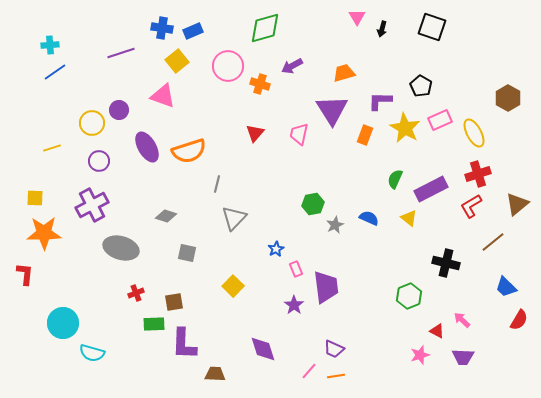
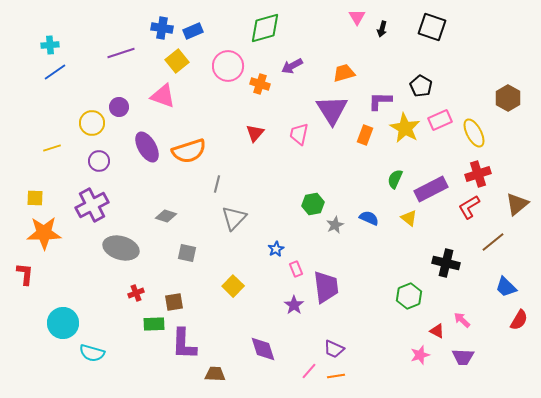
purple circle at (119, 110): moved 3 px up
red L-shape at (471, 206): moved 2 px left, 1 px down
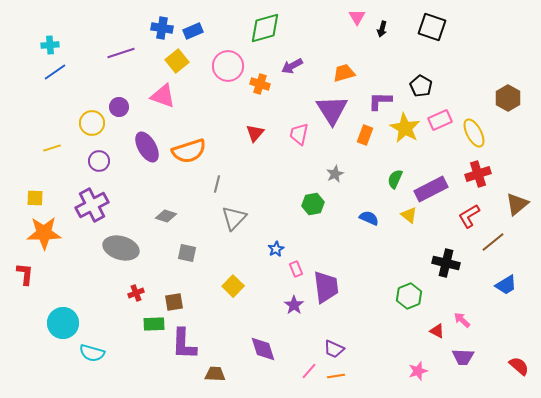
red L-shape at (469, 207): moved 9 px down
yellow triangle at (409, 218): moved 3 px up
gray star at (335, 225): moved 51 px up
blue trapezoid at (506, 287): moved 2 px up; rotated 75 degrees counterclockwise
red semicircle at (519, 320): moved 46 px down; rotated 80 degrees counterclockwise
pink star at (420, 355): moved 2 px left, 16 px down
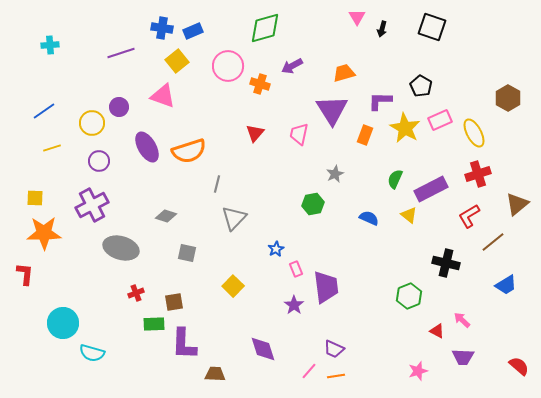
blue line at (55, 72): moved 11 px left, 39 px down
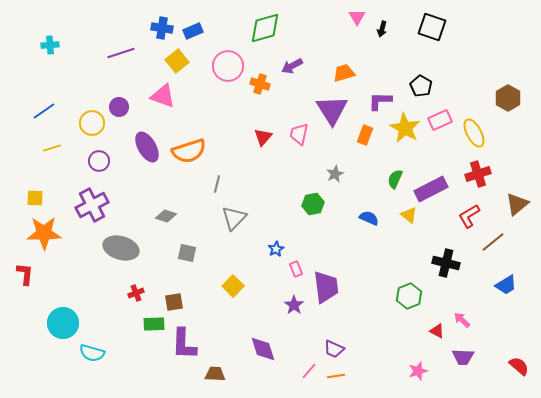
red triangle at (255, 133): moved 8 px right, 4 px down
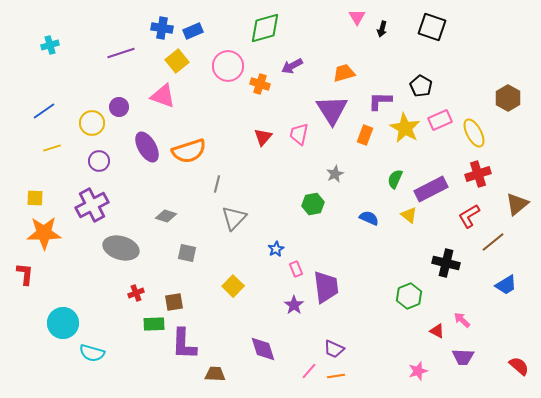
cyan cross at (50, 45): rotated 12 degrees counterclockwise
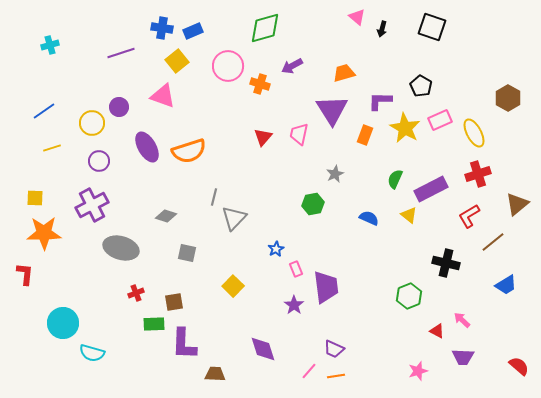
pink triangle at (357, 17): rotated 18 degrees counterclockwise
gray line at (217, 184): moved 3 px left, 13 px down
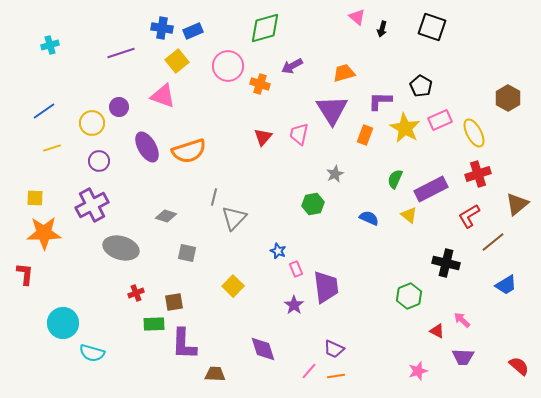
blue star at (276, 249): moved 2 px right, 2 px down; rotated 21 degrees counterclockwise
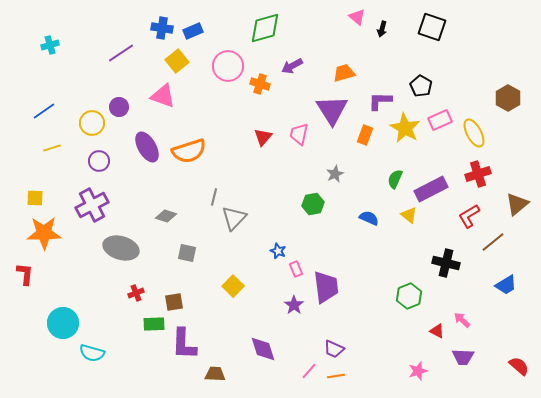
purple line at (121, 53): rotated 16 degrees counterclockwise
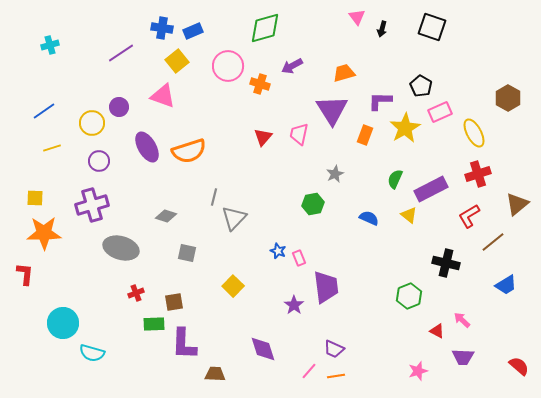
pink triangle at (357, 17): rotated 12 degrees clockwise
pink rectangle at (440, 120): moved 8 px up
yellow star at (405, 128): rotated 12 degrees clockwise
purple cross at (92, 205): rotated 12 degrees clockwise
pink rectangle at (296, 269): moved 3 px right, 11 px up
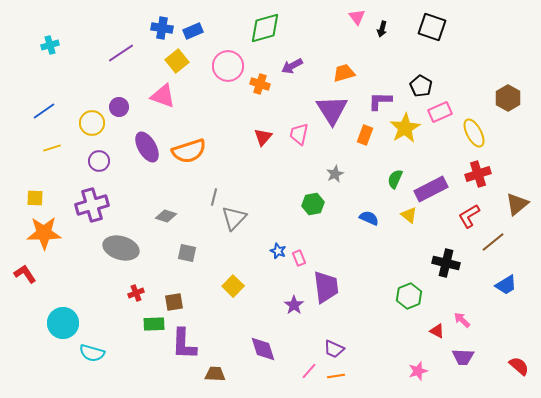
red L-shape at (25, 274): rotated 40 degrees counterclockwise
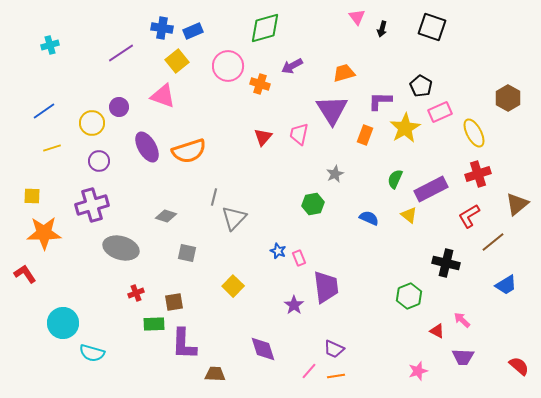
yellow square at (35, 198): moved 3 px left, 2 px up
